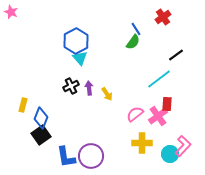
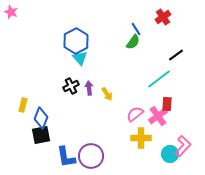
black square: rotated 24 degrees clockwise
yellow cross: moved 1 px left, 5 px up
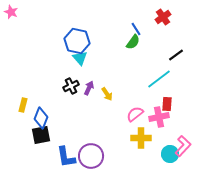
blue hexagon: moved 1 px right; rotated 20 degrees counterclockwise
purple arrow: rotated 32 degrees clockwise
pink cross: moved 1 px right, 1 px down; rotated 24 degrees clockwise
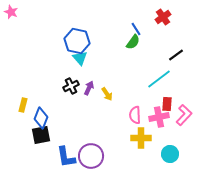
pink semicircle: moved 1 px down; rotated 54 degrees counterclockwise
pink L-shape: moved 1 px right, 31 px up
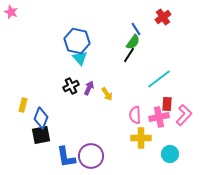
black line: moved 47 px left; rotated 21 degrees counterclockwise
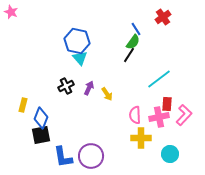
black cross: moved 5 px left
blue L-shape: moved 3 px left
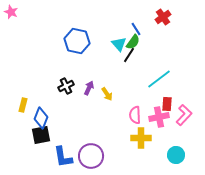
cyan triangle: moved 39 px right, 14 px up
cyan circle: moved 6 px right, 1 px down
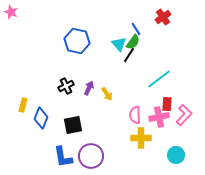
black square: moved 32 px right, 10 px up
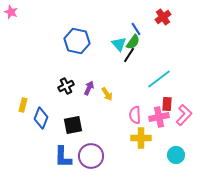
blue L-shape: rotated 10 degrees clockwise
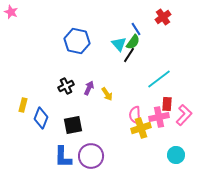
yellow cross: moved 10 px up; rotated 18 degrees counterclockwise
